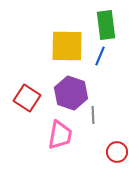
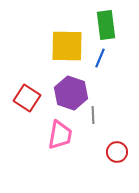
blue line: moved 2 px down
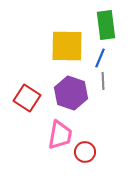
gray line: moved 10 px right, 34 px up
red circle: moved 32 px left
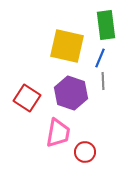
yellow square: rotated 12 degrees clockwise
pink trapezoid: moved 2 px left, 2 px up
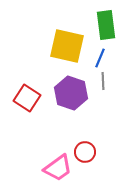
pink trapezoid: moved 35 px down; rotated 44 degrees clockwise
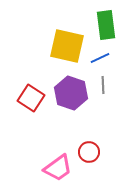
blue line: rotated 42 degrees clockwise
gray line: moved 4 px down
red square: moved 4 px right
red circle: moved 4 px right
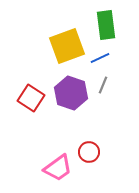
yellow square: rotated 33 degrees counterclockwise
gray line: rotated 24 degrees clockwise
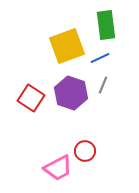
red circle: moved 4 px left, 1 px up
pink trapezoid: rotated 8 degrees clockwise
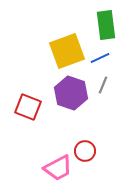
yellow square: moved 5 px down
red square: moved 3 px left, 9 px down; rotated 12 degrees counterclockwise
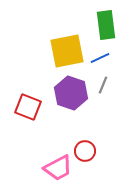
yellow square: rotated 9 degrees clockwise
